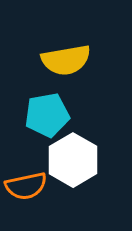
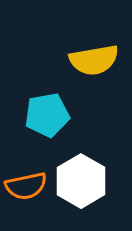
yellow semicircle: moved 28 px right
white hexagon: moved 8 px right, 21 px down
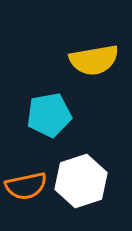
cyan pentagon: moved 2 px right
white hexagon: rotated 12 degrees clockwise
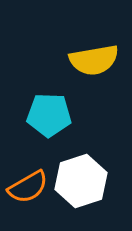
cyan pentagon: rotated 12 degrees clockwise
orange semicircle: moved 2 px right, 1 px down; rotated 18 degrees counterclockwise
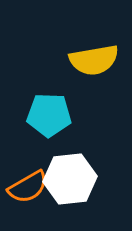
white hexagon: moved 11 px left, 2 px up; rotated 12 degrees clockwise
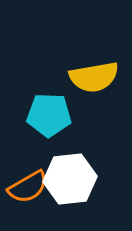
yellow semicircle: moved 17 px down
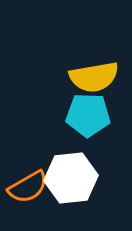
cyan pentagon: moved 39 px right
white hexagon: moved 1 px right, 1 px up
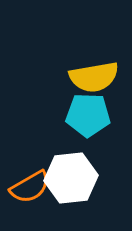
orange semicircle: moved 2 px right
